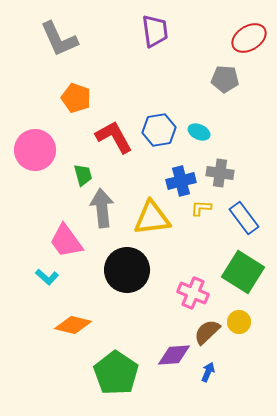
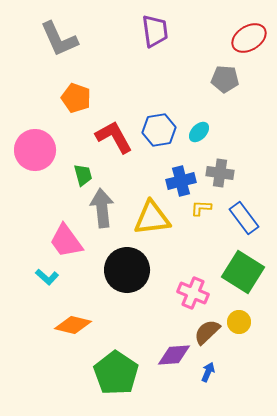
cyan ellipse: rotated 70 degrees counterclockwise
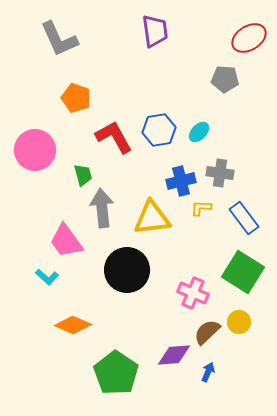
orange diamond: rotated 9 degrees clockwise
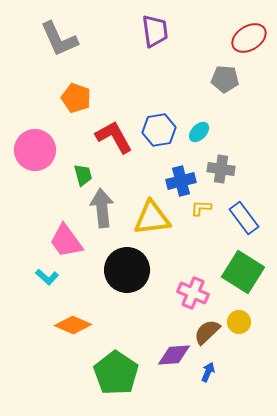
gray cross: moved 1 px right, 4 px up
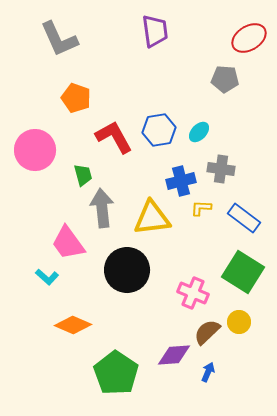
blue rectangle: rotated 16 degrees counterclockwise
pink trapezoid: moved 2 px right, 2 px down
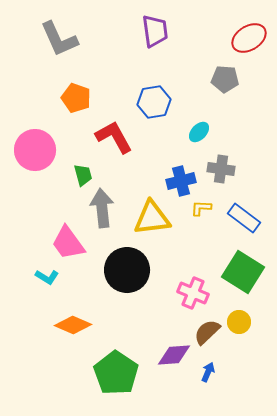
blue hexagon: moved 5 px left, 28 px up
cyan L-shape: rotated 10 degrees counterclockwise
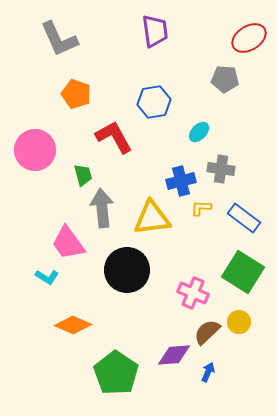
orange pentagon: moved 4 px up
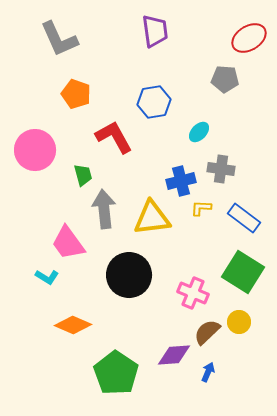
gray arrow: moved 2 px right, 1 px down
black circle: moved 2 px right, 5 px down
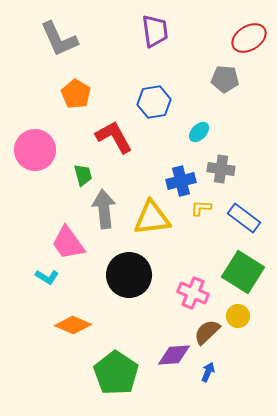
orange pentagon: rotated 12 degrees clockwise
yellow circle: moved 1 px left, 6 px up
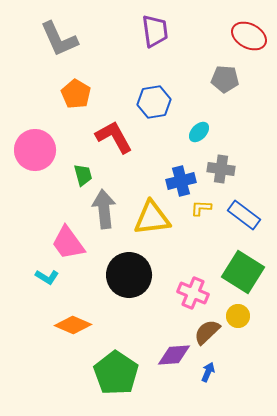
red ellipse: moved 2 px up; rotated 60 degrees clockwise
blue rectangle: moved 3 px up
